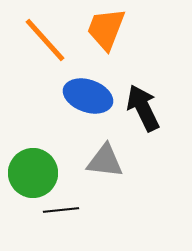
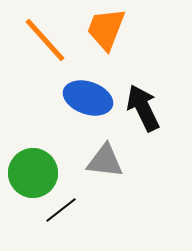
blue ellipse: moved 2 px down
black line: rotated 32 degrees counterclockwise
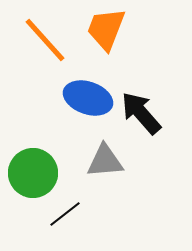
black arrow: moved 2 px left, 5 px down; rotated 15 degrees counterclockwise
gray triangle: rotated 12 degrees counterclockwise
black line: moved 4 px right, 4 px down
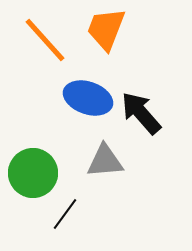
black line: rotated 16 degrees counterclockwise
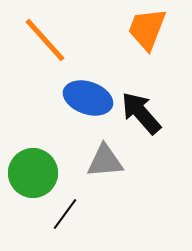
orange trapezoid: moved 41 px right
